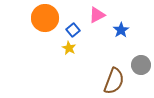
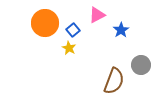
orange circle: moved 5 px down
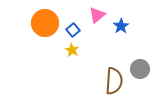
pink triangle: rotated 12 degrees counterclockwise
blue star: moved 4 px up
yellow star: moved 3 px right, 2 px down
gray circle: moved 1 px left, 4 px down
brown semicircle: rotated 16 degrees counterclockwise
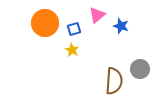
blue star: rotated 21 degrees counterclockwise
blue square: moved 1 px right, 1 px up; rotated 24 degrees clockwise
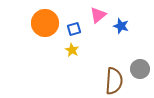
pink triangle: moved 1 px right
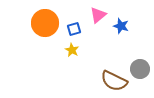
brown semicircle: rotated 112 degrees clockwise
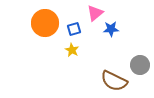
pink triangle: moved 3 px left, 2 px up
blue star: moved 10 px left, 3 px down; rotated 21 degrees counterclockwise
gray circle: moved 4 px up
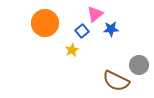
pink triangle: moved 1 px down
blue square: moved 8 px right, 2 px down; rotated 24 degrees counterclockwise
yellow star: rotated 16 degrees clockwise
gray circle: moved 1 px left
brown semicircle: moved 2 px right
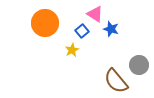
pink triangle: rotated 48 degrees counterclockwise
blue star: rotated 21 degrees clockwise
brown semicircle: rotated 24 degrees clockwise
